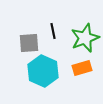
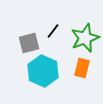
black line: rotated 49 degrees clockwise
gray square: rotated 10 degrees counterclockwise
orange rectangle: rotated 60 degrees counterclockwise
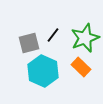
black line: moved 4 px down
orange rectangle: moved 1 px left, 1 px up; rotated 60 degrees counterclockwise
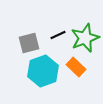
black line: moved 5 px right; rotated 28 degrees clockwise
orange rectangle: moved 5 px left
cyan hexagon: rotated 16 degrees clockwise
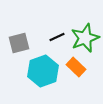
black line: moved 1 px left, 2 px down
gray square: moved 10 px left
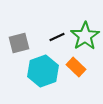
green star: moved 2 px up; rotated 12 degrees counterclockwise
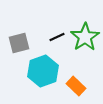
green star: moved 1 px down
orange rectangle: moved 19 px down
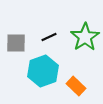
black line: moved 8 px left
gray square: moved 3 px left; rotated 15 degrees clockwise
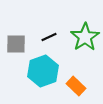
gray square: moved 1 px down
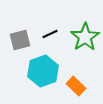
black line: moved 1 px right, 3 px up
gray square: moved 4 px right, 4 px up; rotated 15 degrees counterclockwise
